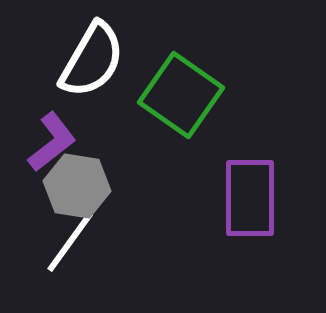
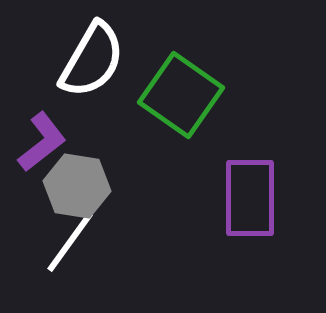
purple L-shape: moved 10 px left
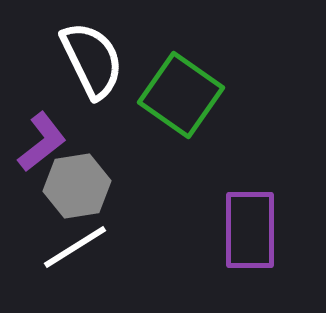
white semicircle: rotated 56 degrees counterclockwise
gray hexagon: rotated 18 degrees counterclockwise
purple rectangle: moved 32 px down
white line: moved 5 px right, 5 px down; rotated 22 degrees clockwise
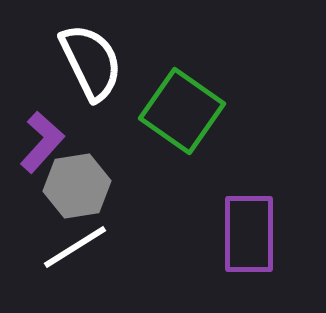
white semicircle: moved 1 px left, 2 px down
green square: moved 1 px right, 16 px down
purple L-shape: rotated 10 degrees counterclockwise
purple rectangle: moved 1 px left, 4 px down
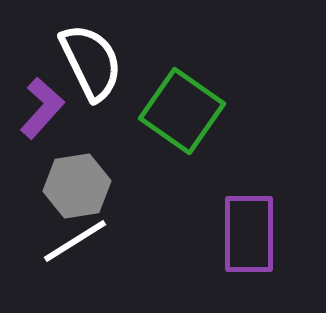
purple L-shape: moved 34 px up
white line: moved 6 px up
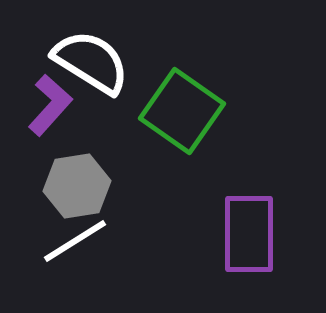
white semicircle: rotated 32 degrees counterclockwise
purple L-shape: moved 8 px right, 3 px up
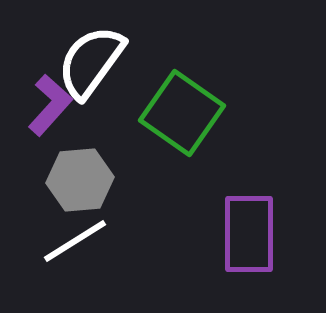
white semicircle: rotated 86 degrees counterclockwise
green square: moved 2 px down
gray hexagon: moved 3 px right, 6 px up; rotated 4 degrees clockwise
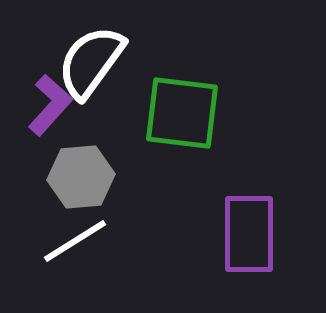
green square: rotated 28 degrees counterclockwise
gray hexagon: moved 1 px right, 3 px up
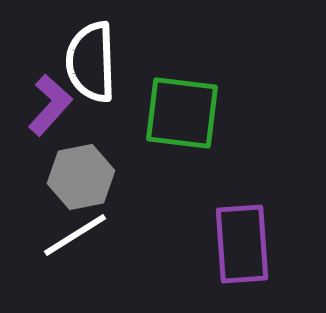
white semicircle: rotated 38 degrees counterclockwise
gray hexagon: rotated 6 degrees counterclockwise
purple rectangle: moved 7 px left, 10 px down; rotated 4 degrees counterclockwise
white line: moved 6 px up
